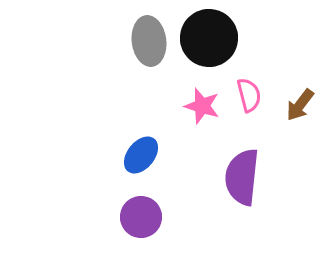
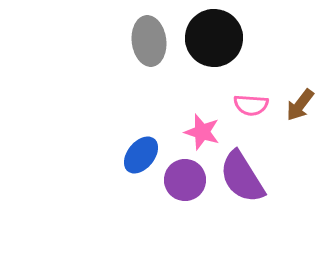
black circle: moved 5 px right
pink semicircle: moved 2 px right, 10 px down; rotated 108 degrees clockwise
pink star: moved 26 px down
purple semicircle: rotated 38 degrees counterclockwise
purple circle: moved 44 px right, 37 px up
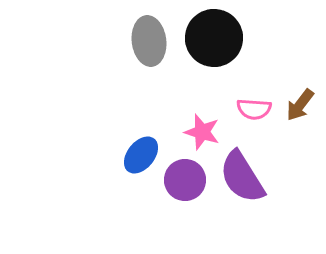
pink semicircle: moved 3 px right, 4 px down
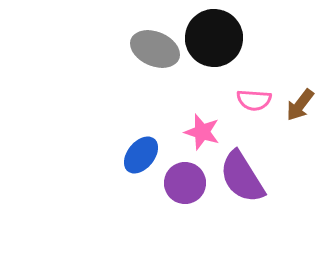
gray ellipse: moved 6 px right, 8 px down; rotated 60 degrees counterclockwise
pink semicircle: moved 9 px up
purple circle: moved 3 px down
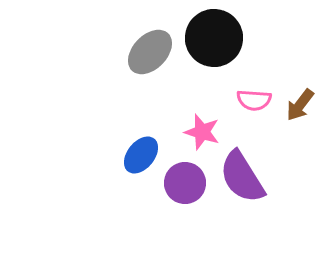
gray ellipse: moved 5 px left, 3 px down; rotated 69 degrees counterclockwise
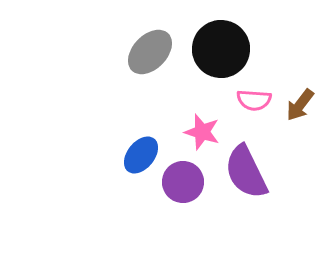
black circle: moved 7 px right, 11 px down
purple semicircle: moved 4 px right, 5 px up; rotated 6 degrees clockwise
purple circle: moved 2 px left, 1 px up
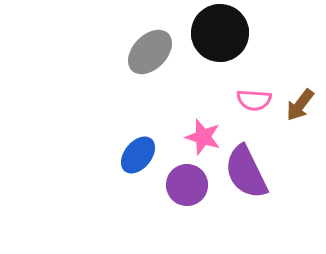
black circle: moved 1 px left, 16 px up
pink star: moved 1 px right, 5 px down
blue ellipse: moved 3 px left
purple circle: moved 4 px right, 3 px down
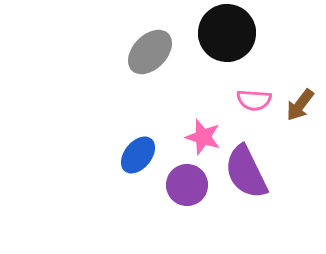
black circle: moved 7 px right
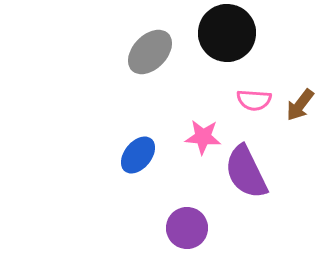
pink star: rotated 12 degrees counterclockwise
purple circle: moved 43 px down
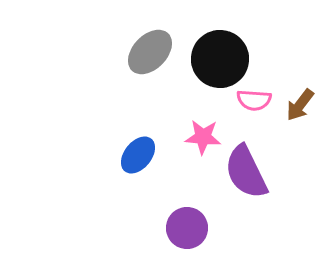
black circle: moved 7 px left, 26 px down
